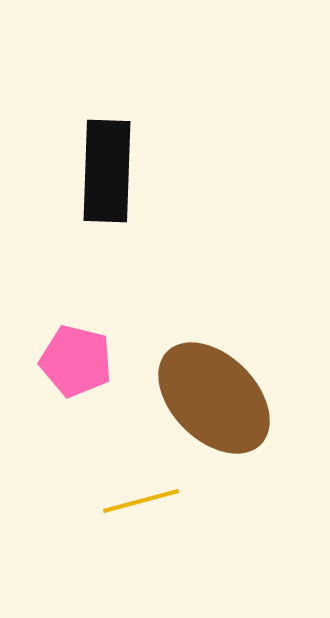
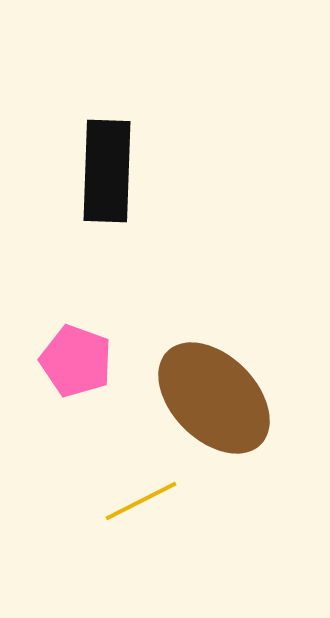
pink pentagon: rotated 6 degrees clockwise
yellow line: rotated 12 degrees counterclockwise
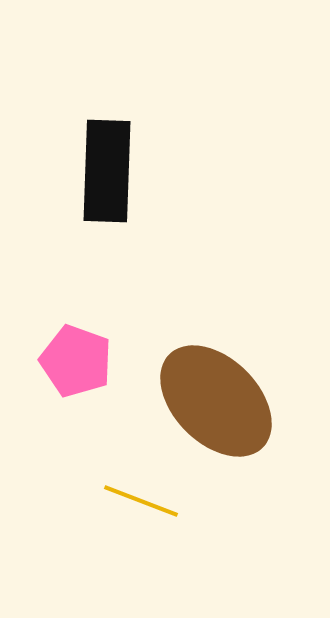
brown ellipse: moved 2 px right, 3 px down
yellow line: rotated 48 degrees clockwise
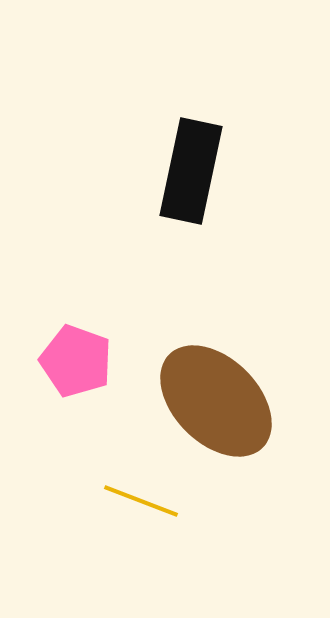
black rectangle: moved 84 px right; rotated 10 degrees clockwise
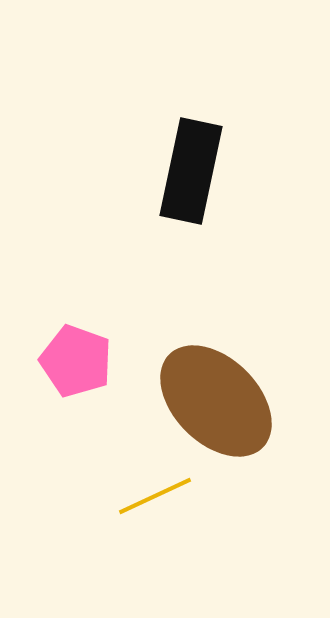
yellow line: moved 14 px right, 5 px up; rotated 46 degrees counterclockwise
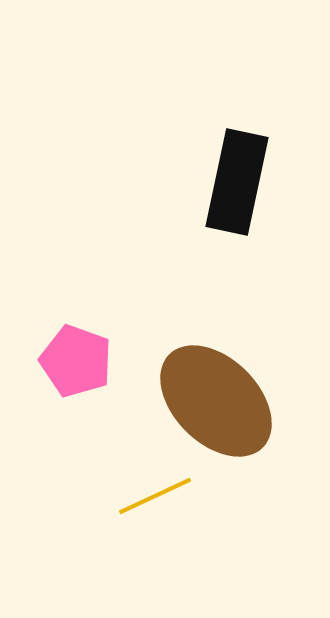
black rectangle: moved 46 px right, 11 px down
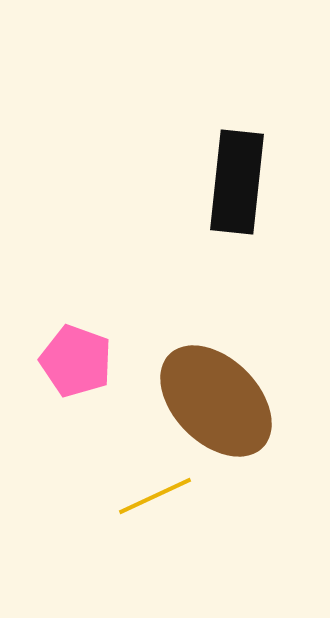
black rectangle: rotated 6 degrees counterclockwise
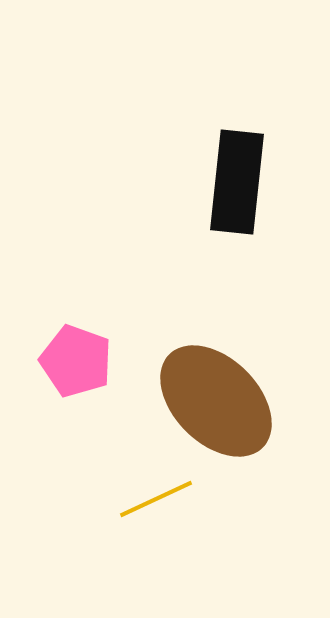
yellow line: moved 1 px right, 3 px down
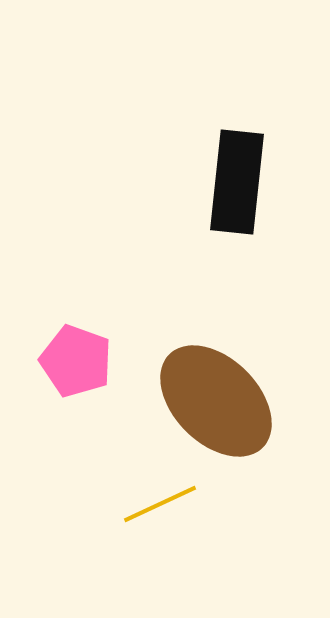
yellow line: moved 4 px right, 5 px down
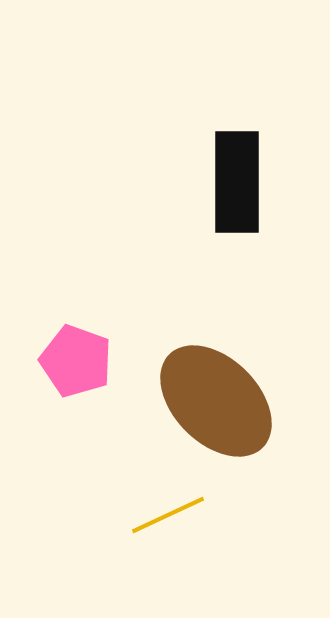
black rectangle: rotated 6 degrees counterclockwise
yellow line: moved 8 px right, 11 px down
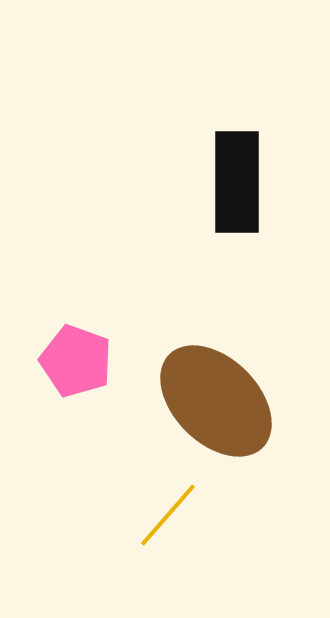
yellow line: rotated 24 degrees counterclockwise
